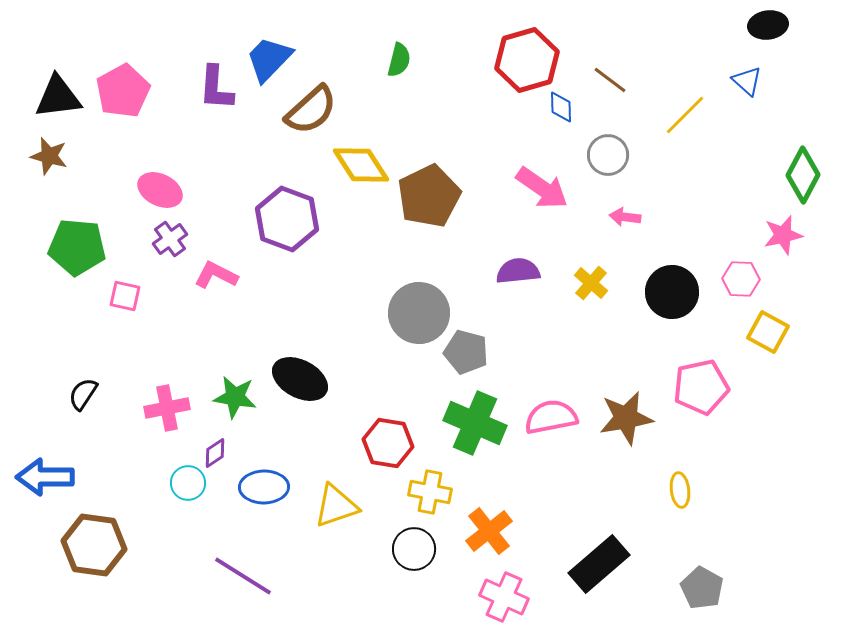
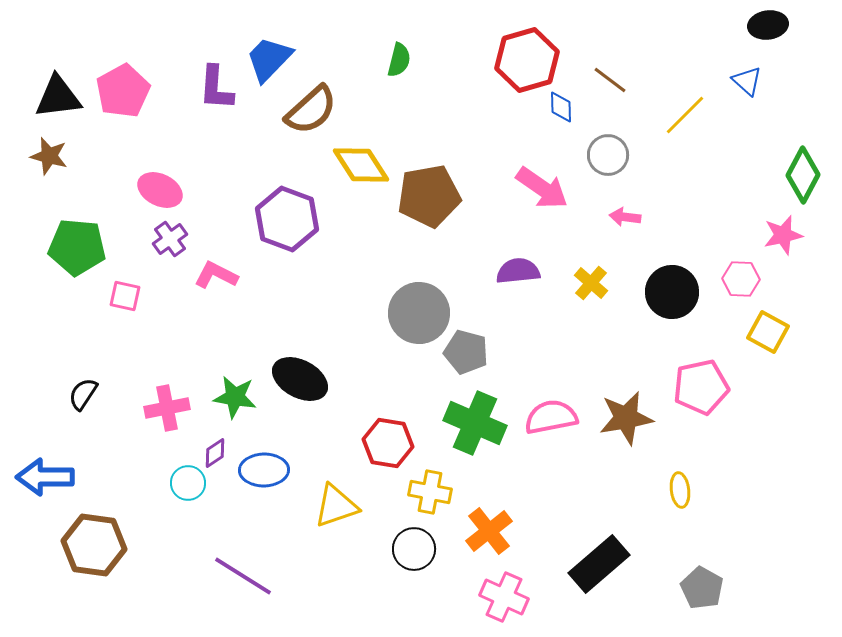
brown pentagon at (429, 196): rotated 16 degrees clockwise
blue ellipse at (264, 487): moved 17 px up
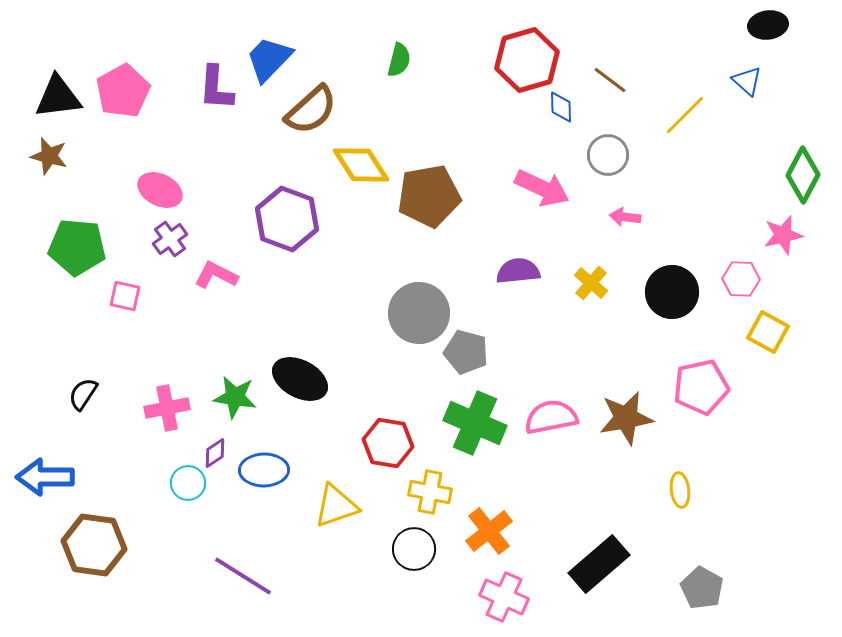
pink arrow at (542, 188): rotated 10 degrees counterclockwise
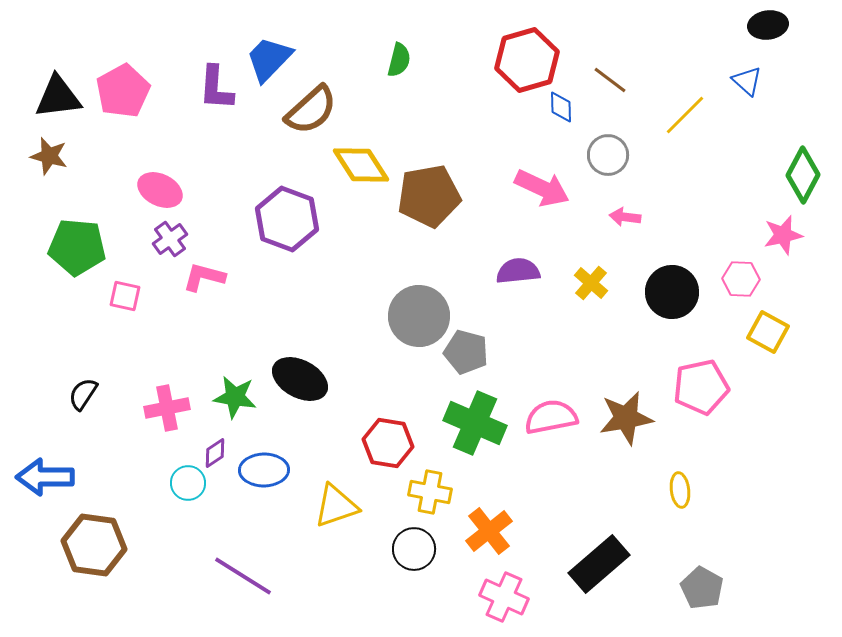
pink L-shape at (216, 275): moved 12 px left, 2 px down; rotated 12 degrees counterclockwise
gray circle at (419, 313): moved 3 px down
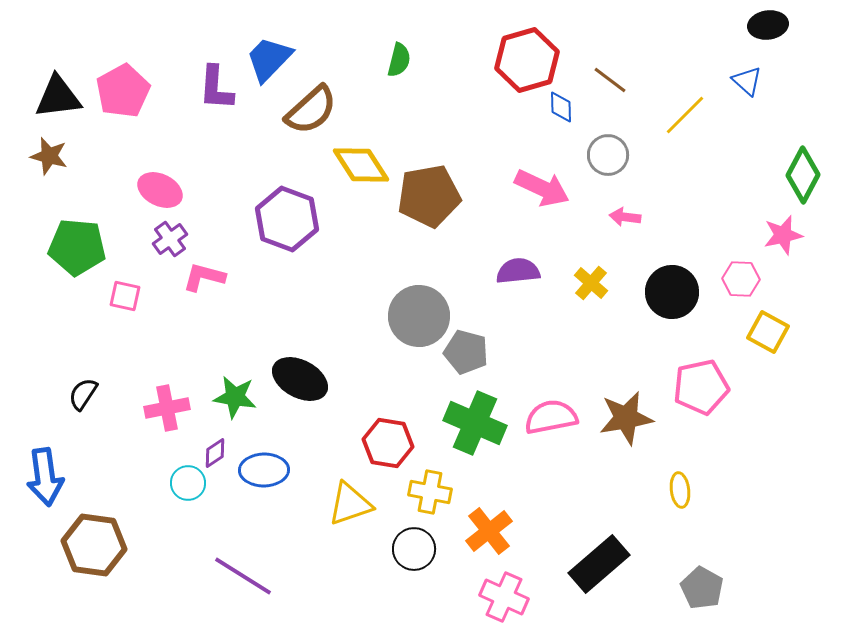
blue arrow at (45, 477): rotated 98 degrees counterclockwise
yellow triangle at (336, 506): moved 14 px right, 2 px up
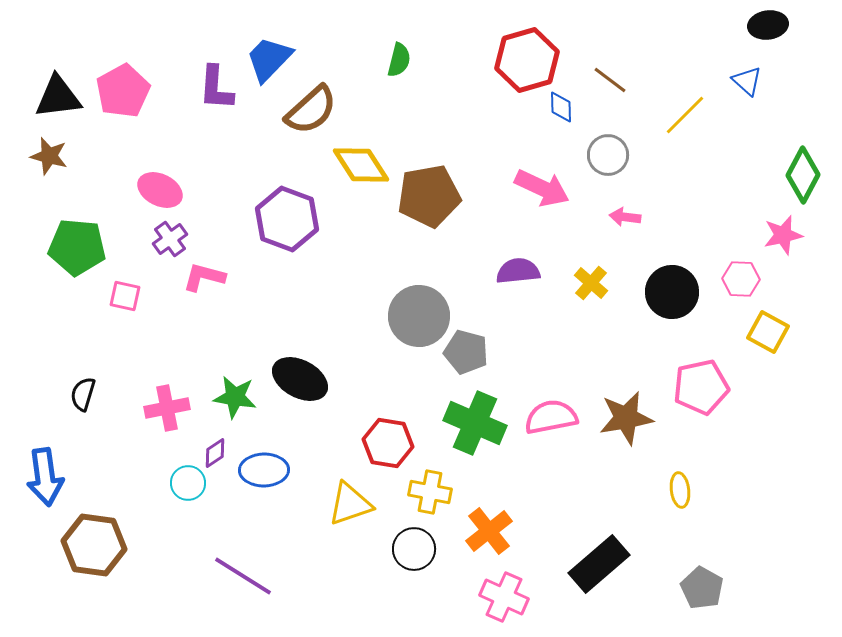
black semicircle at (83, 394): rotated 16 degrees counterclockwise
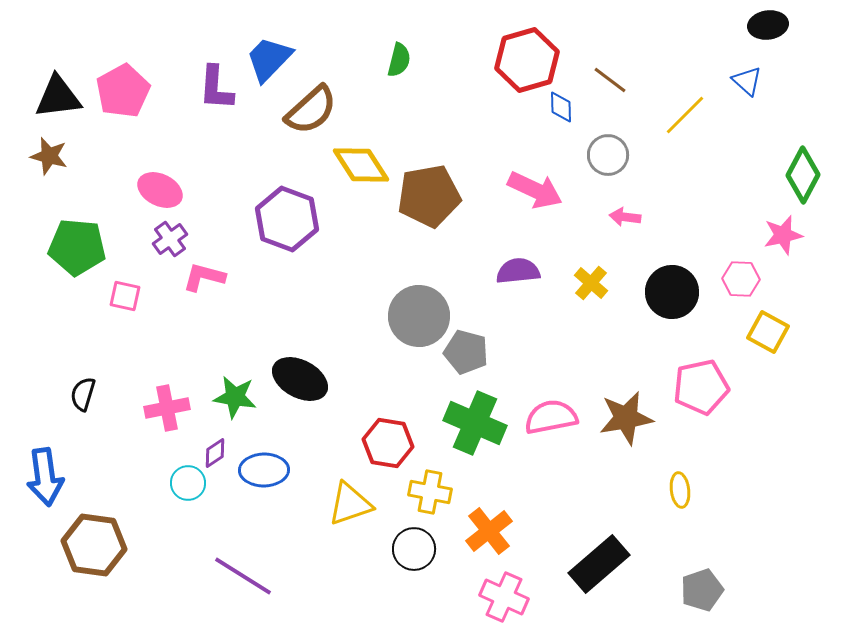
pink arrow at (542, 188): moved 7 px left, 2 px down
gray pentagon at (702, 588): moved 2 px down; rotated 24 degrees clockwise
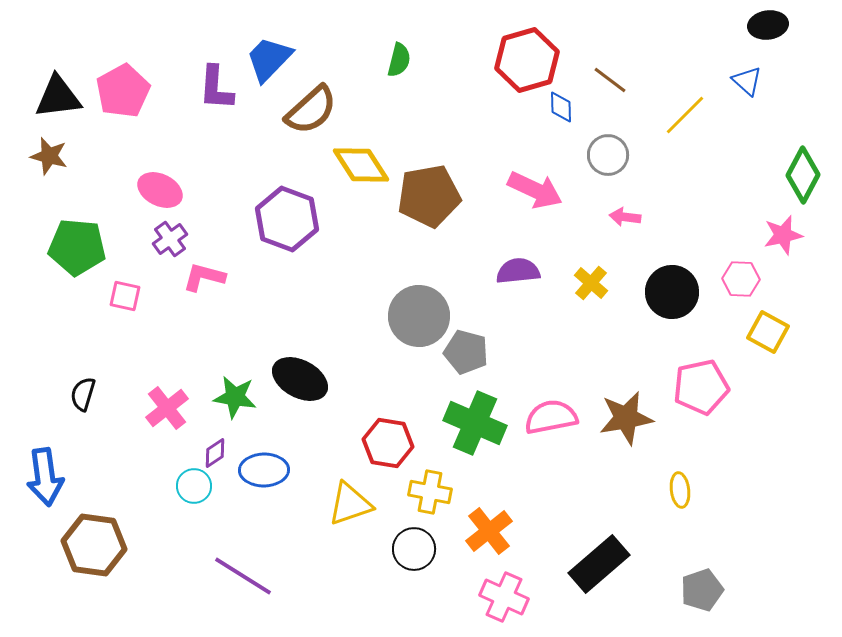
pink cross at (167, 408): rotated 27 degrees counterclockwise
cyan circle at (188, 483): moved 6 px right, 3 px down
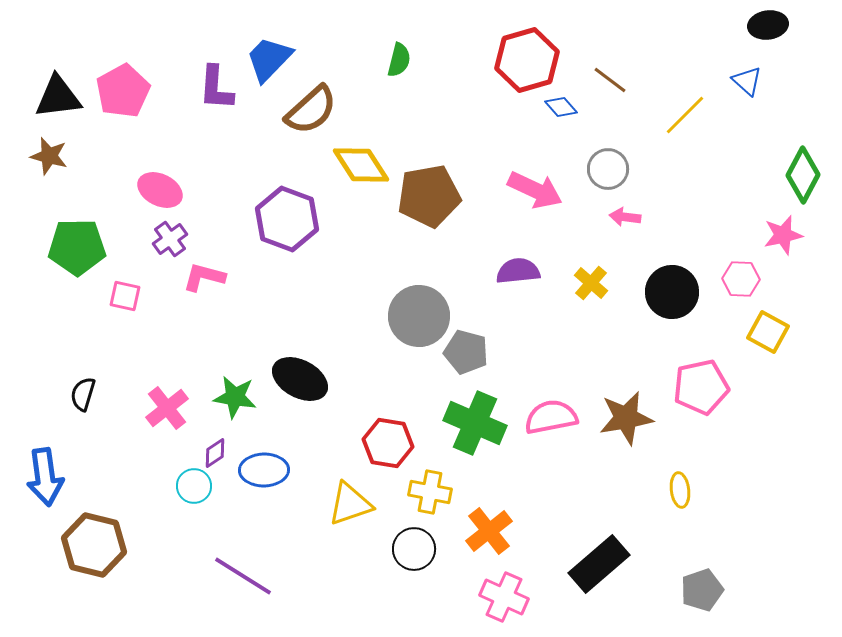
blue diamond at (561, 107): rotated 40 degrees counterclockwise
gray circle at (608, 155): moved 14 px down
green pentagon at (77, 247): rotated 6 degrees counterclockwise
brown hexagon at (94, 545): rotated 6 degrees clockwise
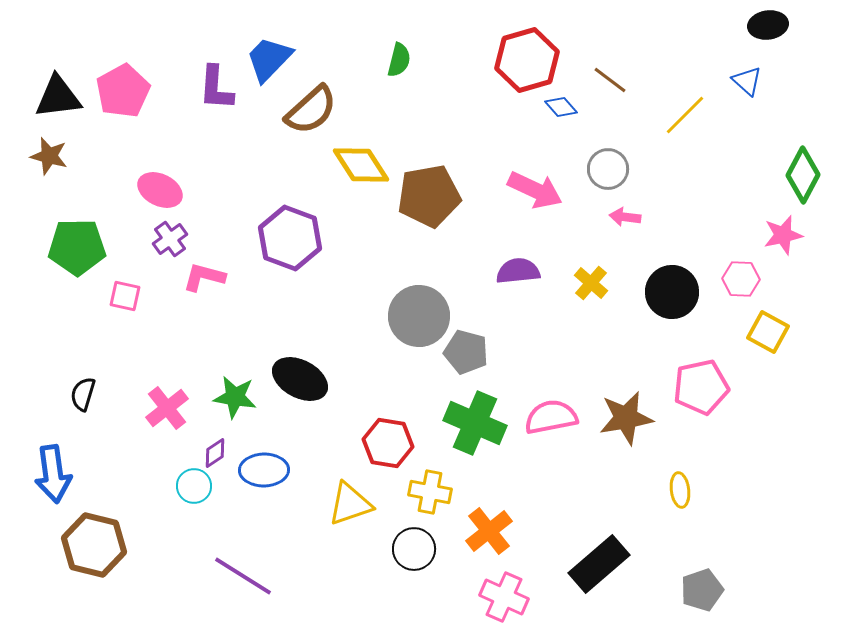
purple hexagon at (287, 219): moved 3 px right, 19 px down
blue arrow at (45, 477): moved 8 px right, 3 px up
